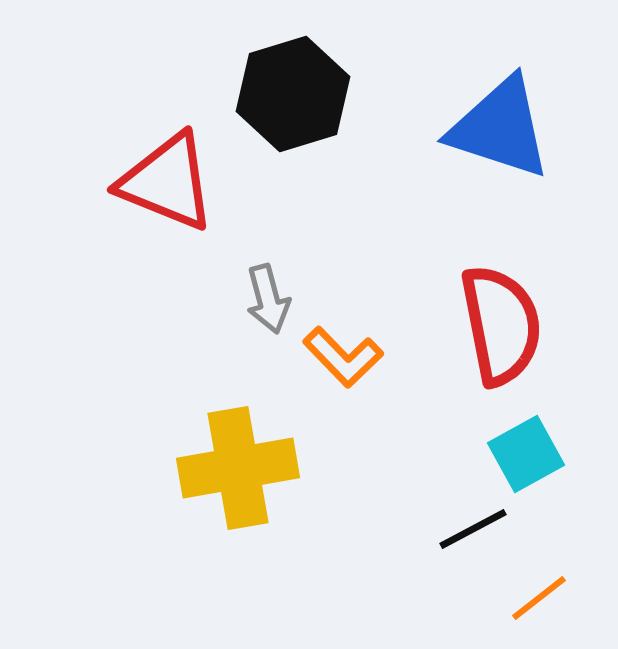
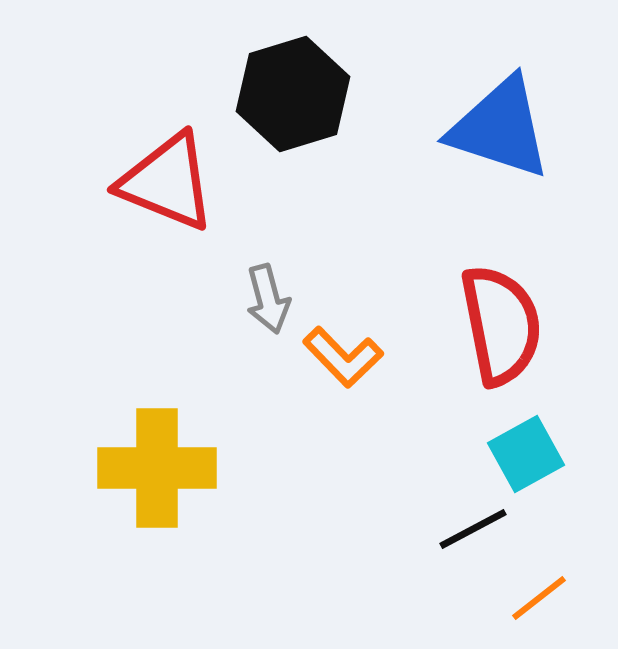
yellow cross: moved 81 px left; rotated 10 degrees clockwise
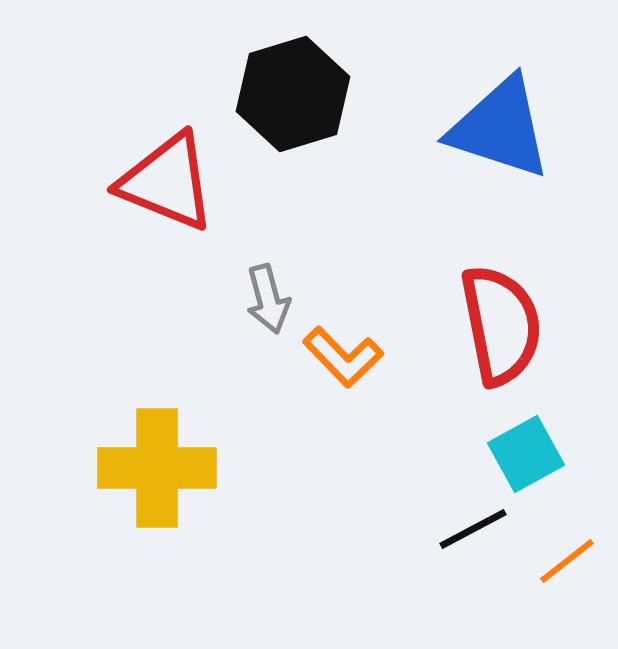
orange line: moved 28 px right, 37 px up
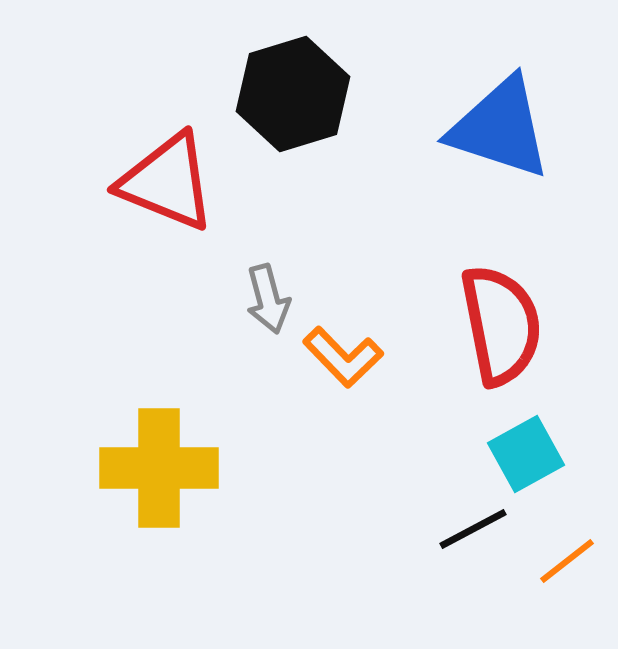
yellow cross: moved 2 px right
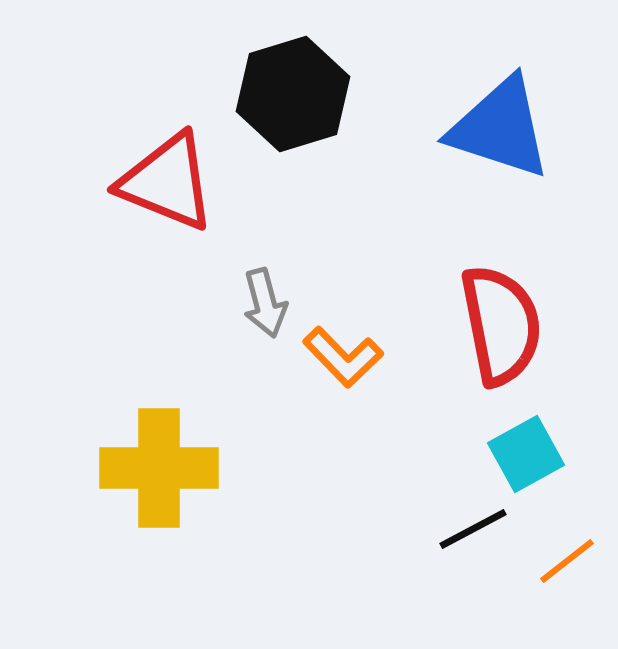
gray arrow: moved 3 px left, 4 px down
